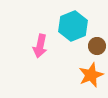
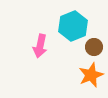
brown circle: moved 3 px left, 1 px down
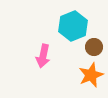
pink arrow: moved 3 px right, 10 px down
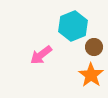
pink arrow: moved 2 px left, 1 px up; rotated 40 degrees clockwise
orange star: rotated 15 degrees counterclockwise
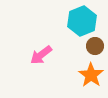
cyan hexagon: moved 9 px right, 5 px up
brown circle: moved 1 px right, 1 px up
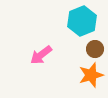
brown circle: moved 3 px down
orange star: rotated 20 degrees clockwise
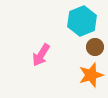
brown circle: moved 2 px up
pink arrow: rotated 20 degrees counterclockwise
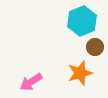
pink arrow: moved 10 px left, 27 px down; rotated 25 degrees clockwise
orange star: moved 11 px left, 2 px up
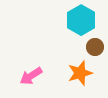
cyan hexagon: moved 1 px left, 1 px up; rotated 8 degrees counterclockwise
pink arrow: moved 6 px up
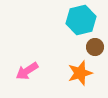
cyan hexagon: rotated 16 degrees clockwise
pink arrow: moved 4 px left, 5 px up
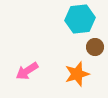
cyan hexagon: moved 1 px left, 1 px up; rotated 8 degrees clockwise
orange star: moved 3 px left, 1 px down
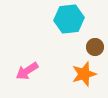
cyan hexagon: moved 11 px left
orange star: moved 7 px right
